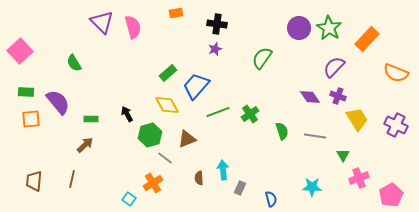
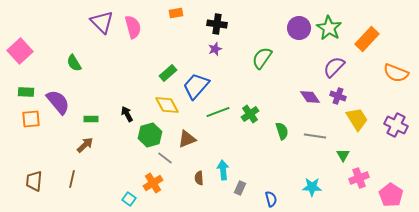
pink pentagon at (391, 195): rotated 10 degrees counterclockwise
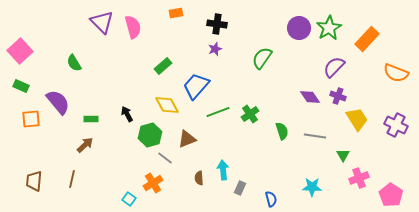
green star at (329, 28): rotated 10 degrees clockwise
green rectangle at (168, 73): moved 5 px left, 7 px up
green rectangle at (26, 92): moved 5 px left, 6 px up; rotated 21 degrees clockwise
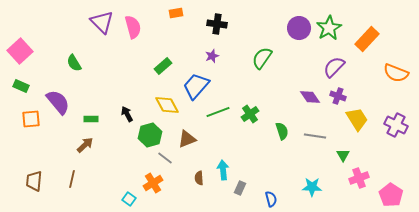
purple star at (215, 49): moved 3 px left, 7 px down
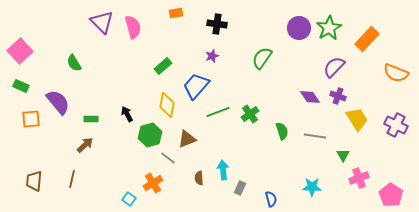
yellow diamond at (167, 105): rotated 40 degrees clockwise
gray line at (165, 158): moved 3 px right
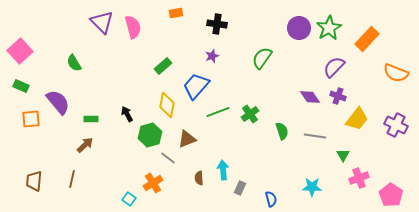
yellow trapezoid at (357, 119): rotated 70 degrees clockwise
